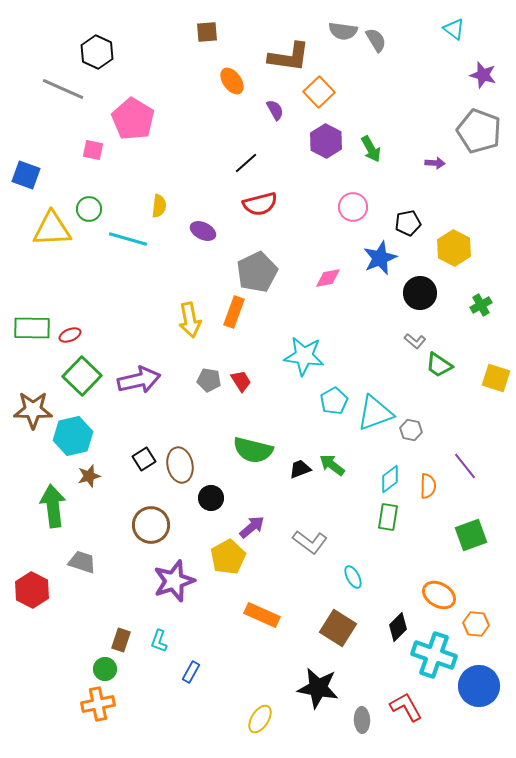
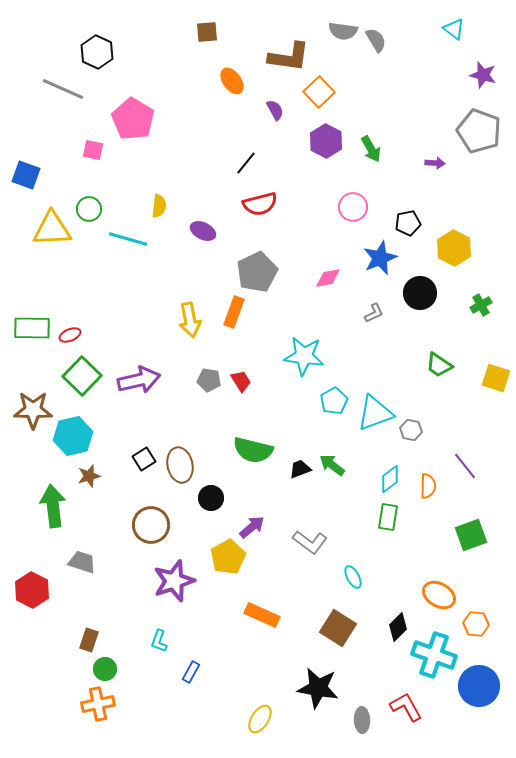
black line at (246, 163): rotated 10 degrees counterclockwise
gray L-shape at (415, 341): moved 41 px left, 28 px up; rotated 65 degrees counterclockwise
brown rectangle at (121, 640): moved 32 px left
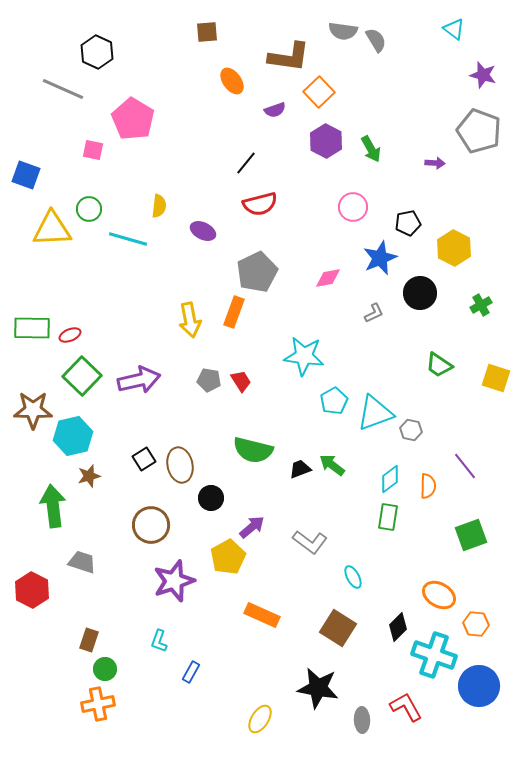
purple semicircle at (275, 110): rotated 100 degrees clockwise
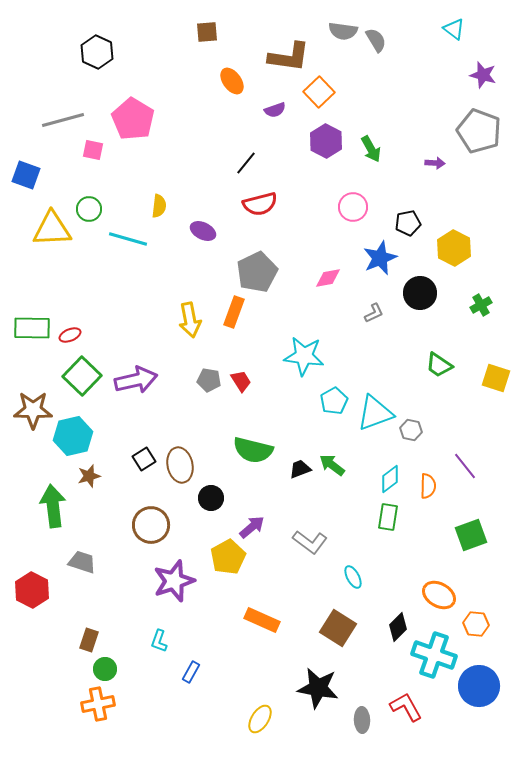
gray line at (63, 89): moved 31 px down; rotated 39 degrees counterclockwise
purple arrow at (139, 380): moved 3 px left
orange rectangle at (262, 615): moved 5 px down
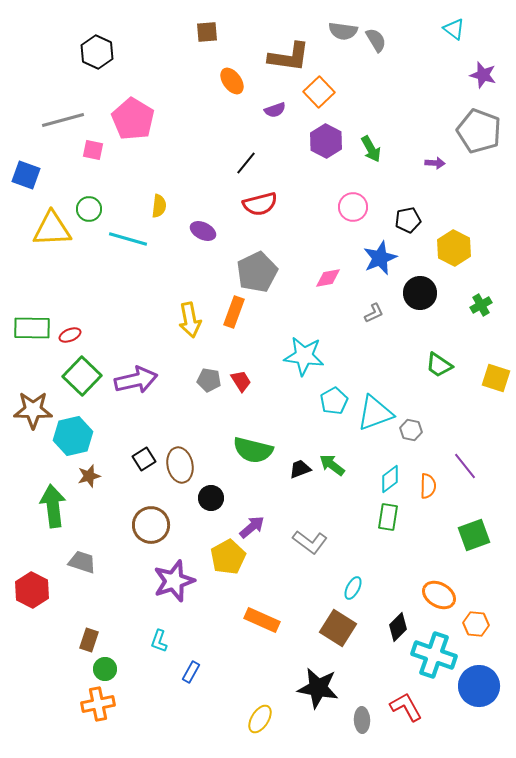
black pentagon at (408, 223): moved 3 px up
green square at (471, 535): moved 3 px right
cyan ellipse at (353, 577): moved 11 px down; rotated 55 degrees clockwise
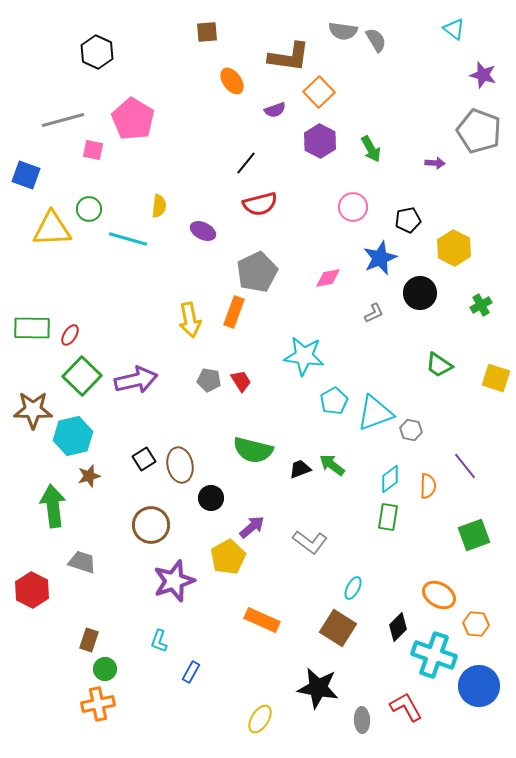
purple hexagon at (326, 141): moved 6 px left
red ellipse at (70, 335): rotated 35 degrees counterclockwise
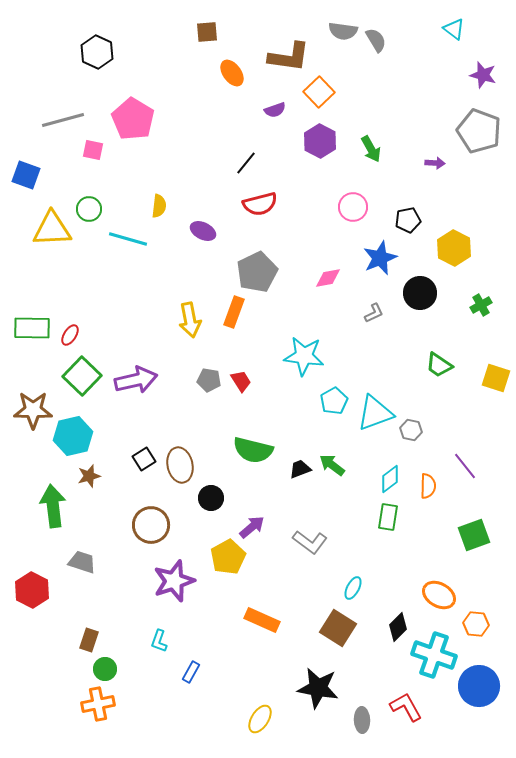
orange ellipse at (232, 81): moved 8 px up
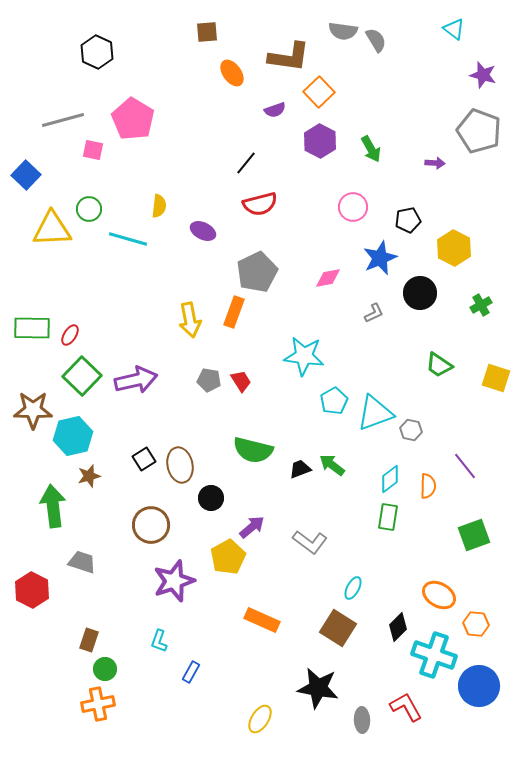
blue square at (26, 175): rotated 24 degrees clockwise
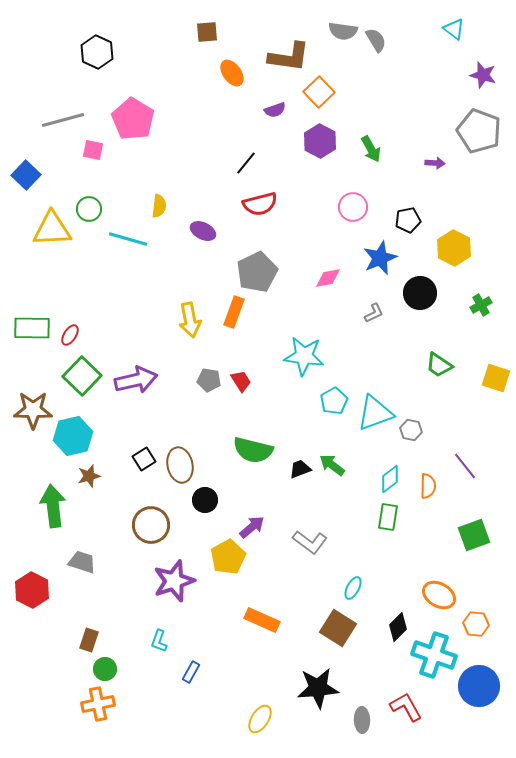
black circle at (211, 498): moved 6 px left, 2 px down
black star at (318, 688): rotated 15 degrees counterclockwise
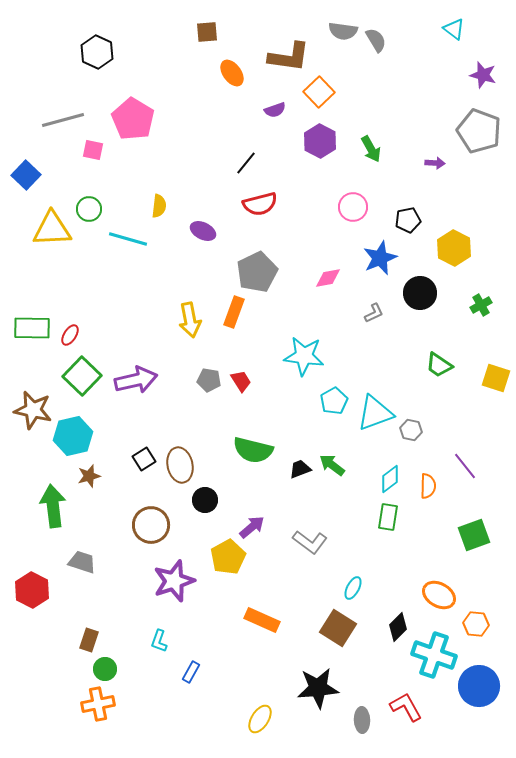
brown star at (33, 410): rotated 12 degrees clockwise
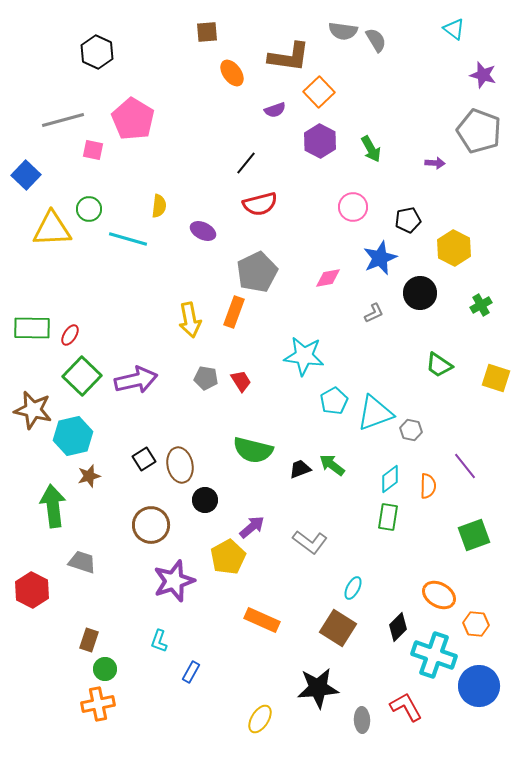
gray pentagon at (209, 380): moved 3 px left, 2 px up
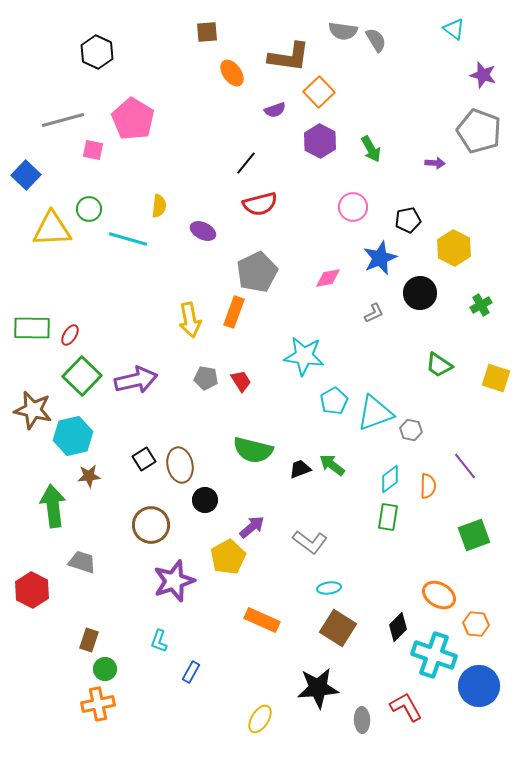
brown star at (89, 476): rotated 10 degrees clockwise
cyan ellipse at (353, 588): moved 24 px left; rotated 55 degrees clockwise
